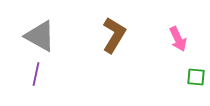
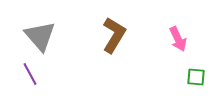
gray triangle: rotated 20 degrees clockwise
purple line: moved 6 px left; rotated 40 degrees counterclockwise
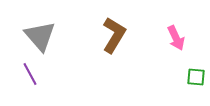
pink arrow: moved 2 px left, 1 px up
